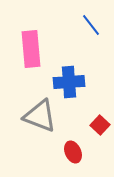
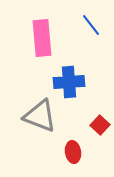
pink rectangle: moved 11 px right, 11 px up
red ellipse: rotated 15 degrees clockwise
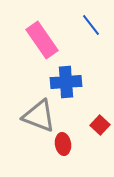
pink rectangle: moved 2 px down; rotated 30 degrees counterclockwise
blue cross: moved 3 px left
gray triangle: moved 1 px left
red ellipse: moved 10 px left, 8 px up
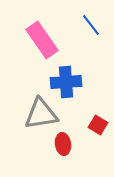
gray triangle: moved 2 px right, 2 px up; rotated 30 degrees counterclockwise
red square: moved 2 px left; rotated 12 degrees counterclockwise
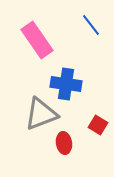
pink rectangle: moved 5 px left
blue cross: moved 2 px down; rotated 12 degrees clockwise
gray triangle: rotated 12 degrees counterclockwise
red ellipse: moved 1 px right, 1 px up
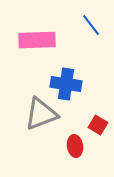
pink rectangle: rotated 57 degrees counterclockwise
red ellipse: moved 11 px right, 3 px down
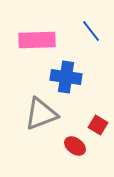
blue line: moved 6 px down
blue cross: moved 7 px up
red ellipse: rotated 45 degrees counterclockwise
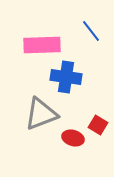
pink rectangle: moved 5 px right, 5 px down
red ellipse: moved 2 px left, 8 px up; rotated 20 degrees counterclockwise
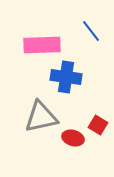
gray triangle: moved 3 px down; rotated 9 degrees clockwise
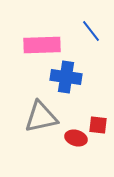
red square: rotated 24 degrees counterclockwise
red ellipse: moved 3 px right
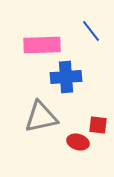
blue cross: rotated 12 degrees counterclockwise
red ellipse: moved 2 px right, 4 px down
